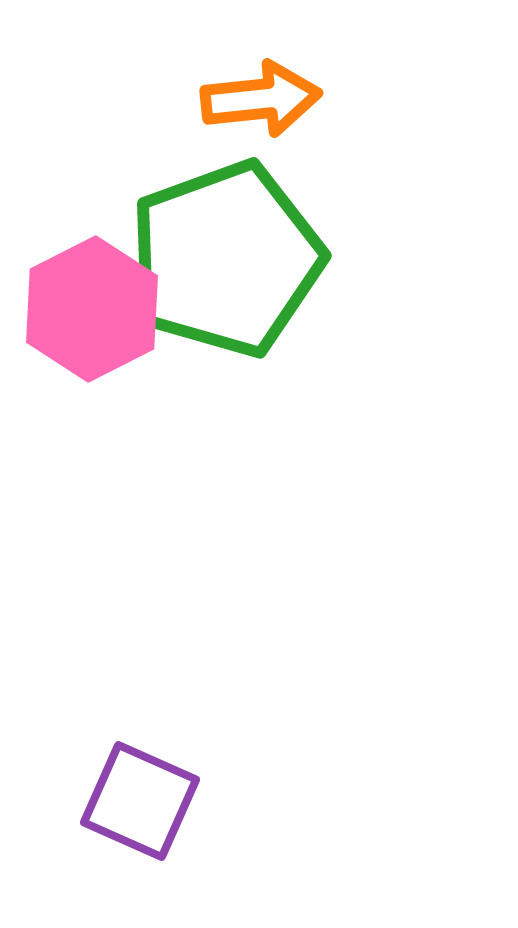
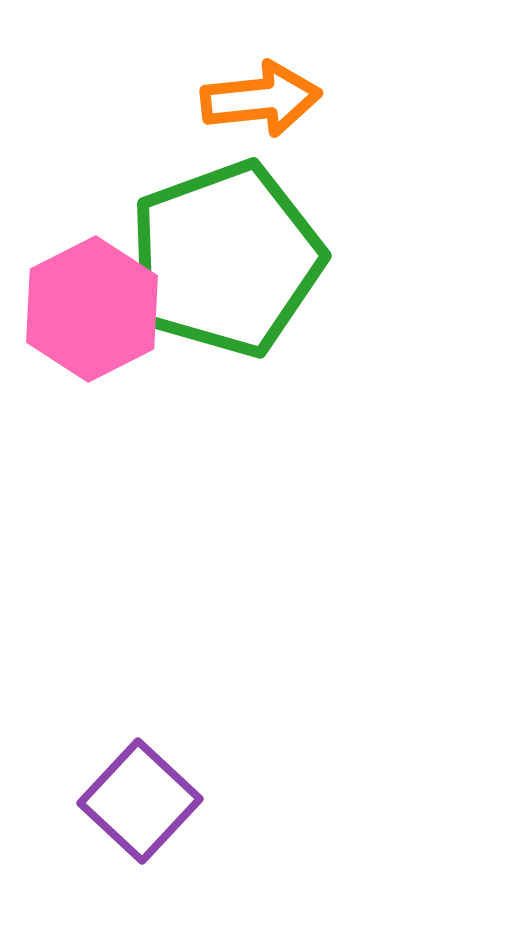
purple square: rotated 19 degrees clockwise
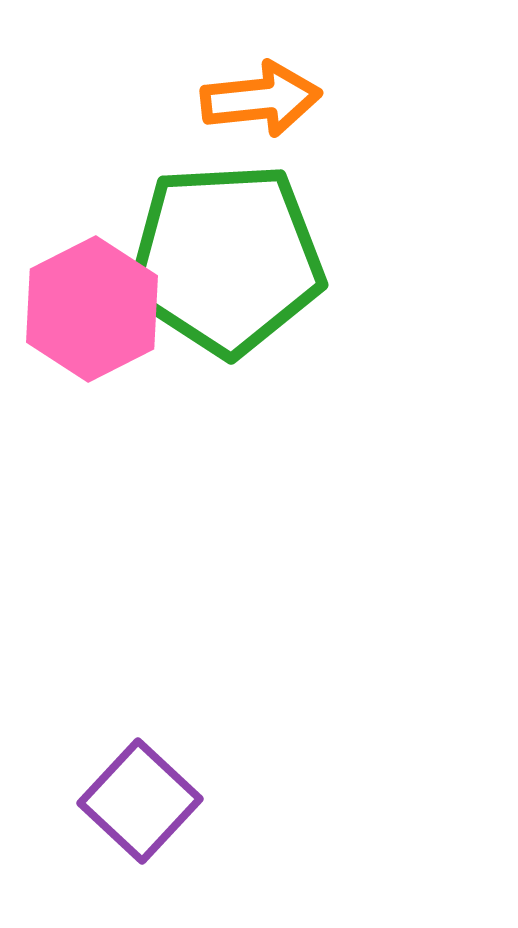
green pentagon: rotated 17 degrees clockwise
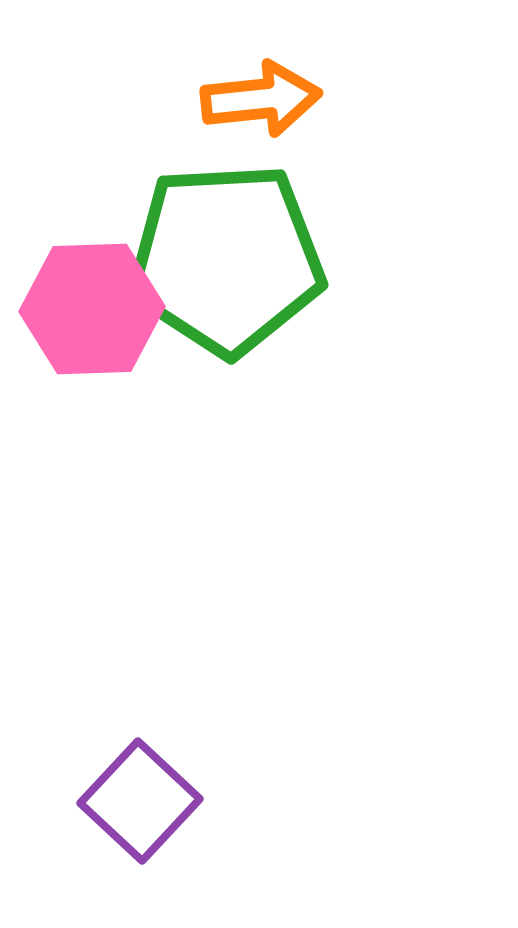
pink hexagon: rotated 25 degrees clockwise
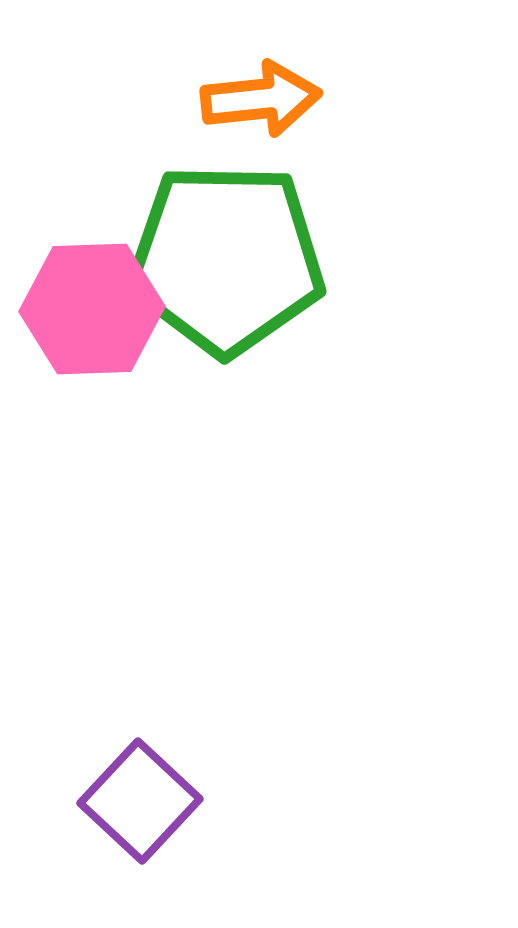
green pentagon: rotated 4 degrees clockwise
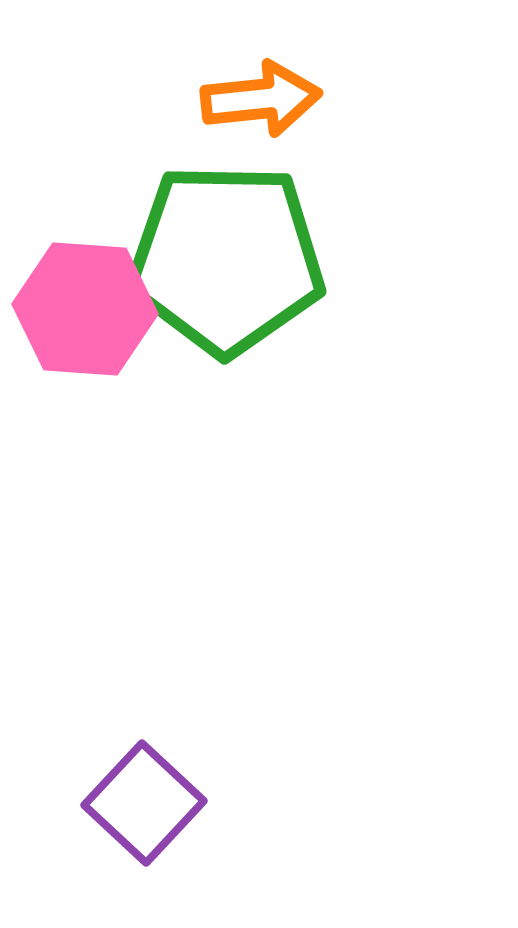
pink hexagon: moved 7 px left; rotated 6 degrees clockwise
purple square: moved 4 px right, 2 px down
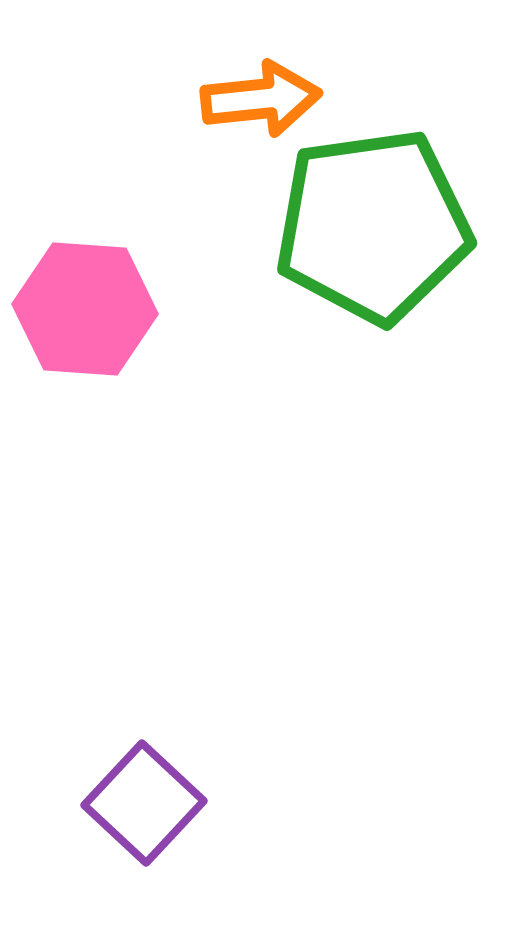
green pentagon: moved 147 px right, 33 px up; rotated 9 degrees counterclockwise
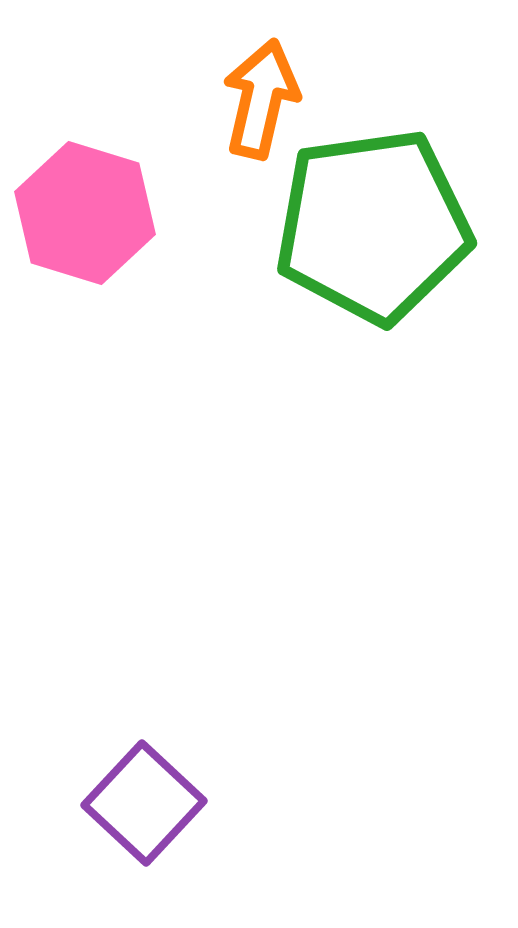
orange arrow: rotated 71 degrees counterclockwise
pink hexagon: moved 96 px up; rotated 13 degrees clockwise
